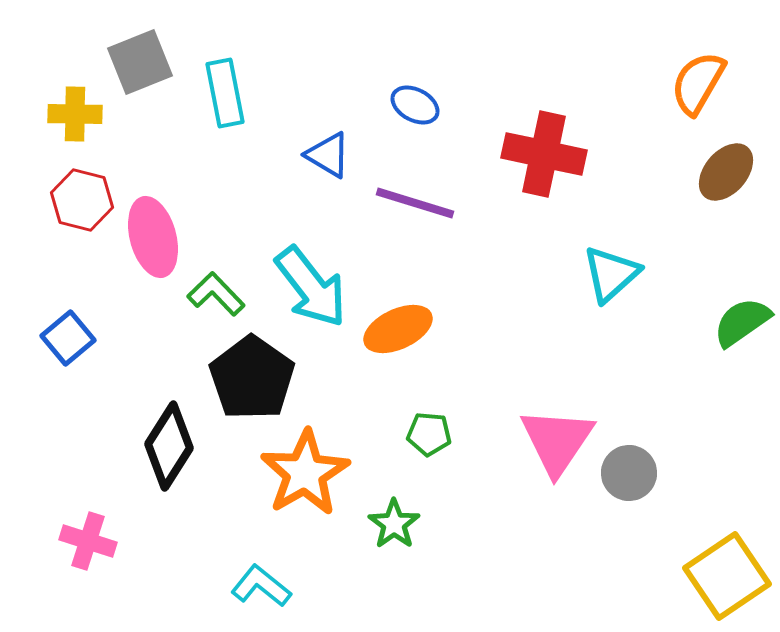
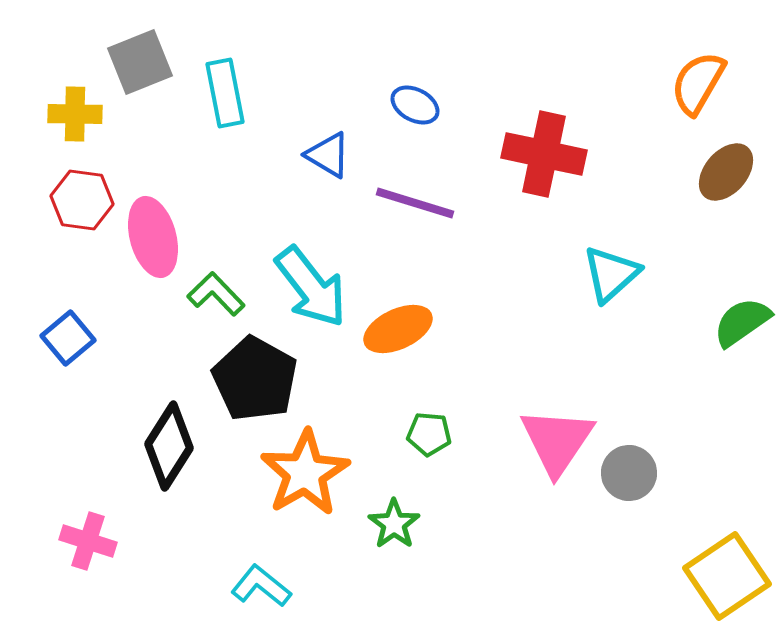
red hexagon: rotated 6 degrees counterclockwise
black pentagon: moved 3 px right, 1 px down; rotated 6 degrees counterclockwise
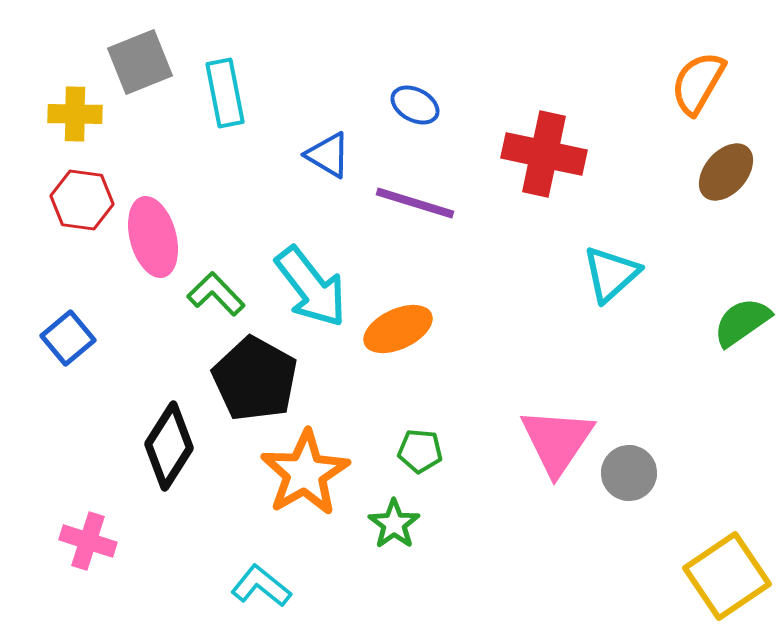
green pentagon: moved 9 px left, 17 px down
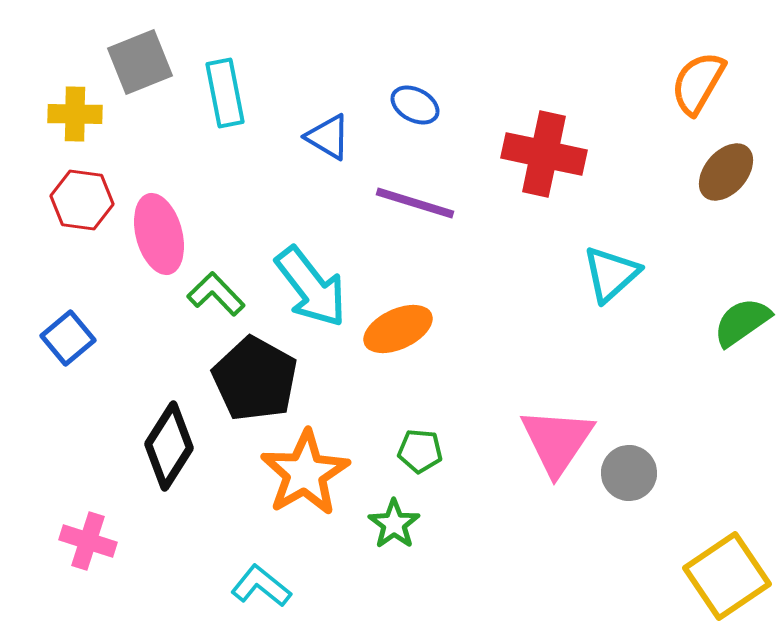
blue triangle: moved 18 px up
pink ellipse: moved 6 px right, 3 px up
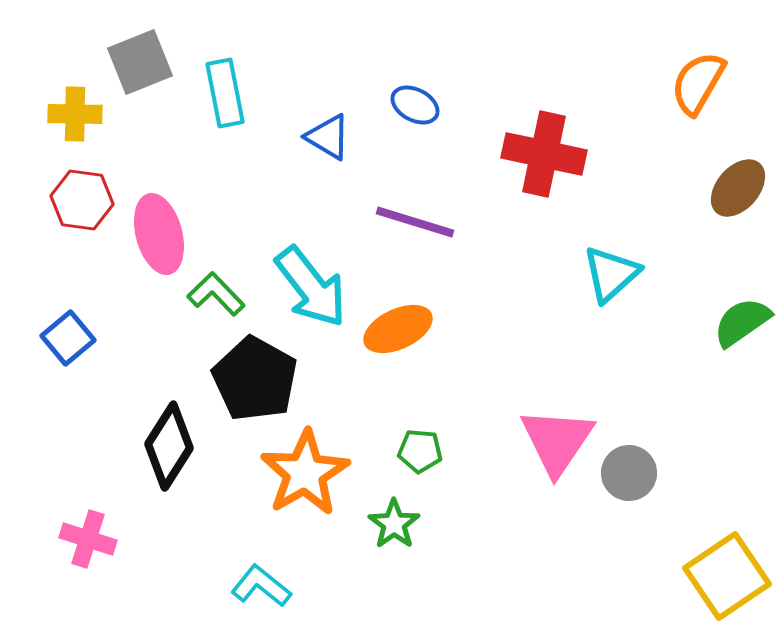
brown ellipse: moved 12 px right, 16 px down
purple line: moved 19 px down
pink cross: moved 2 px up
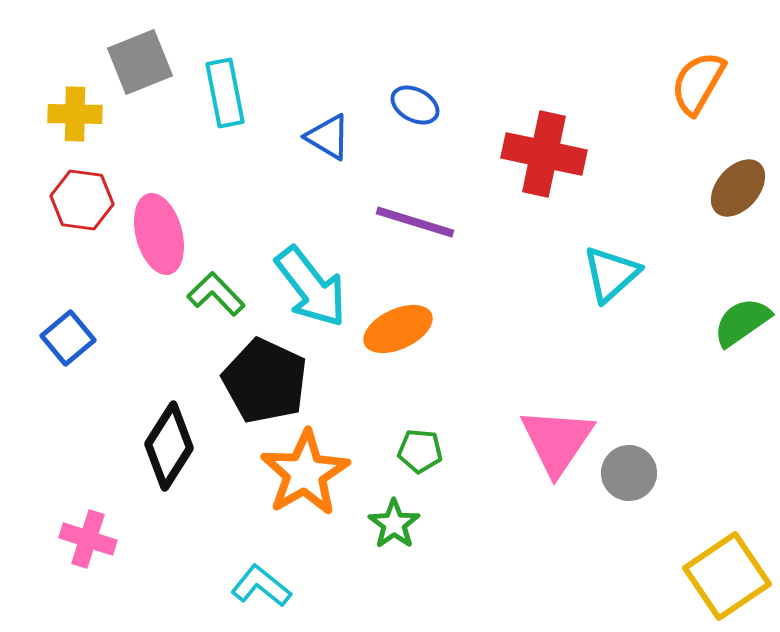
black pentagon: moved 10 px right, 2 px down; rotated 4 degrees counterclockwise
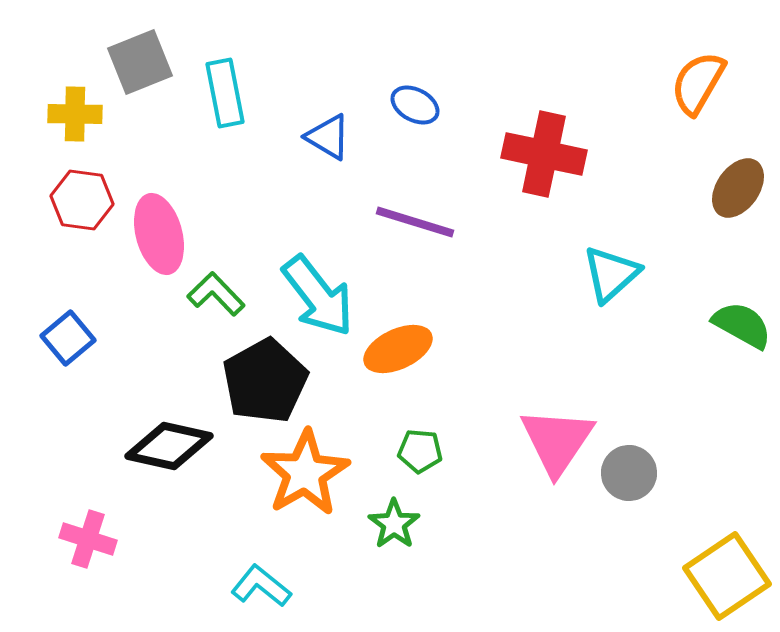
brown ellipse: rotated 6 degrees counterclockwise
cyan arrow: moved 7 px right, 9 px down
green semicircle: moved 3 px down; rotated 64 degrees clockwise
orange ellipse: moved 20 px down
black pentagon: rotated 18 degrees clockwise
black diamond: rotated 70 degrees clockwise
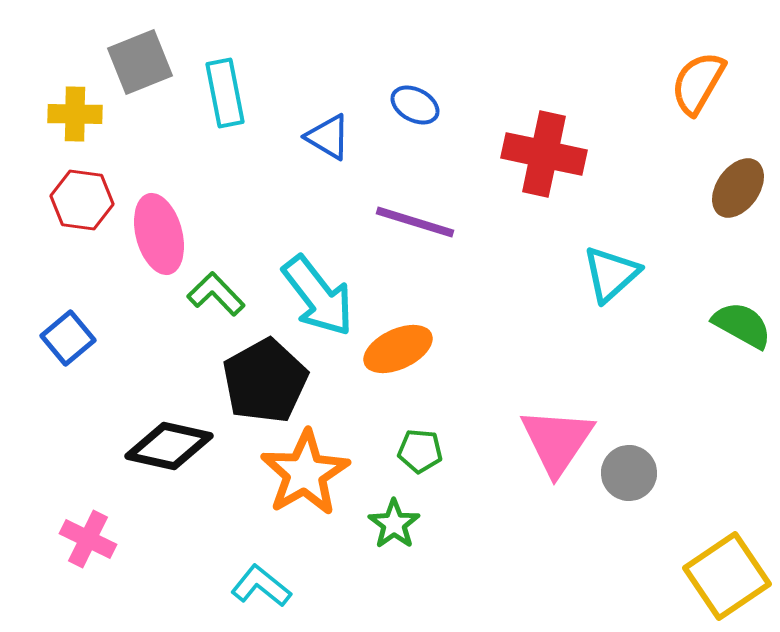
pink cross: rotated 8 degrees clockwise
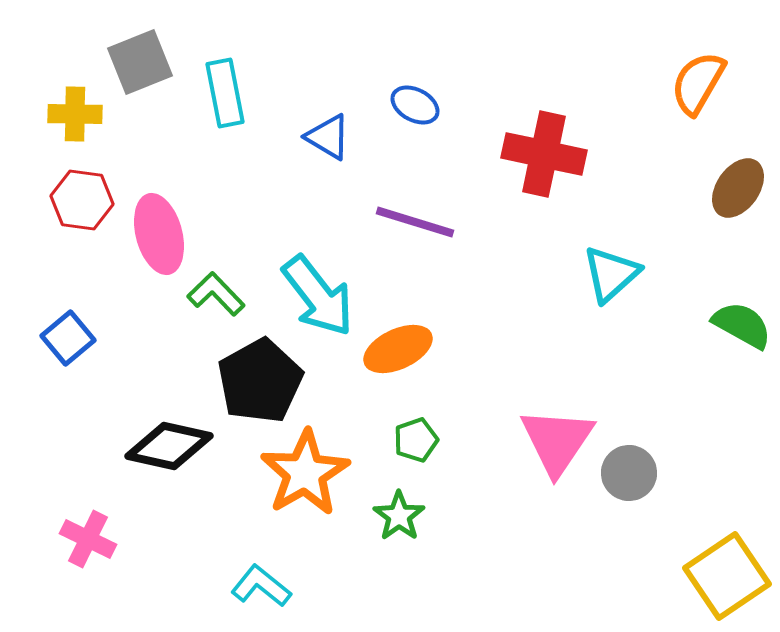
black pentagon: moved 5 px left
green pentagon: moved 4 px left, 11 px up; rotated 24 degrees counterclockwise
green star: moved 5 px right, 8 px up
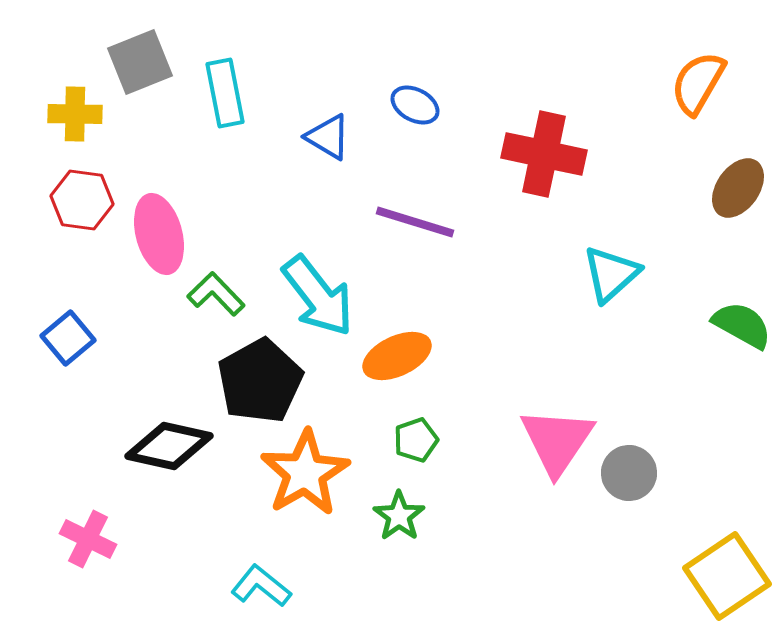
orange ellipse: moved 1 px left, 7 px down
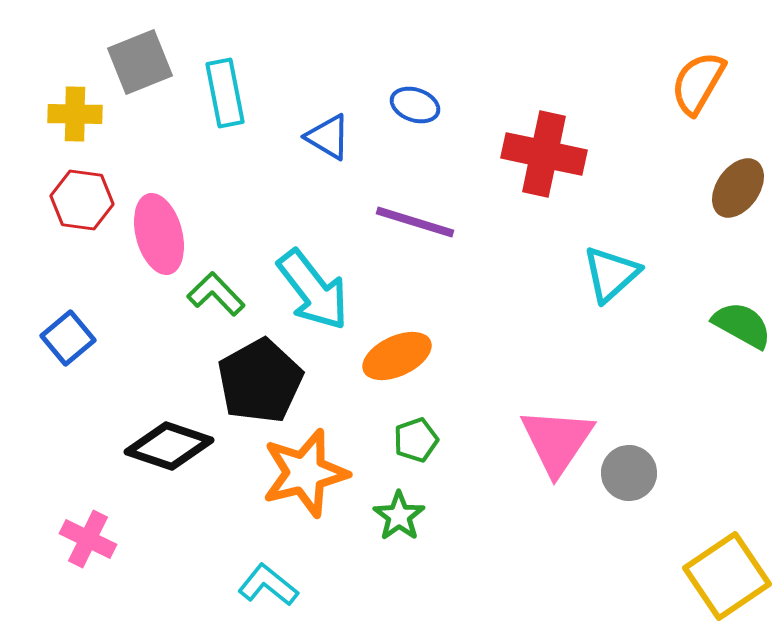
blue ellipse: rotated 9 degrees counterclockwise
cyan arrow: moved 5 px left, 6 px up
black diamond: rotated 6 degrees clockwise
orange star: rotated 16 degrees clockwise
cyan L-shape: moved 7 px right, 1 px up
